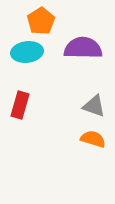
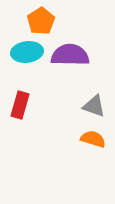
purple semicircle: moved 13 px left, 7 px down
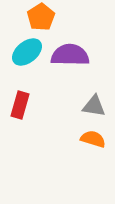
orange pentagon: moved 4 px up
cyan ellipse: rotated 32 degrees counterclockwise
gray triangle: rotated 10 degrees counterclockwise
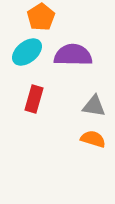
purple semicircle: moved 3 px right
red rectangle: moved 14 px right, 6 px up
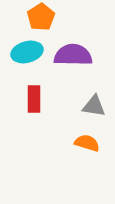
cyan ellipse: rotated 24 degrees clockwise
red rectangle: rotated 16 degrees counterclockwise
orange semicircle: moved 6 px left, 4 px down
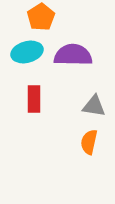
orange semicircle: moved 2 px right, 1 px up; rotated 95 degrees counterclockwise
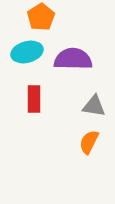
purple semicircle: moved 4 px down
orange semicircle: rotated 15 degrees clockwise
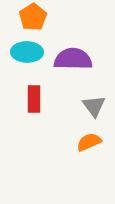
orange pentagon: moved 8 px left
cyan ellipse: rotated 16 degrees clockwise
gray triangle: rotated 45 degrees clockwise
orange semicircle: rotated 40 degrees clockwise
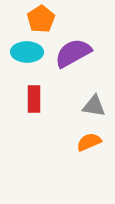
orange pentagon: moved 8 px right, 2 px down
purple semicircle: moved 6 px up; rotated 30 degrees counterclockwise
gray triangle: rotated 45 degrees counterclockwise
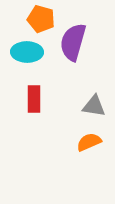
orange pentagon: rotated 24 degrees counterclockwise
purple semicircle: moved 11 px up; rotated 45 degrees counterclockwise
